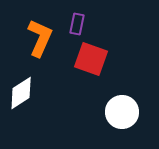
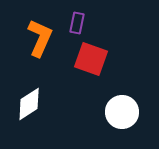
purple rectangle: moved 1 px up
white diamond: moved 8 px right, 11 px down
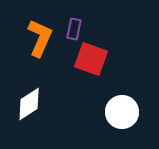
purple rectangle: moved 3 px left, 6 px down
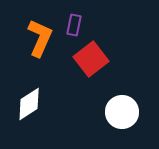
purple rectangle: moved 4 px up
red square: rotated 32 degrees clockwise
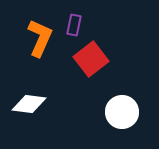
white diamond: rotated 40 degrees clockwise
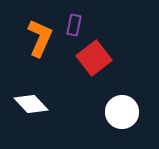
red square: moved 3 px right, 1 px up
white diamond: moved 2 px right; rotated 40 degrees clockwise
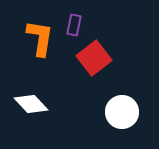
orange L-shape: rotated 15 degrees counterclockwise
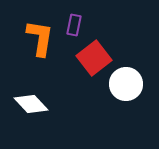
white circle: moved 4 px right, 28 px up
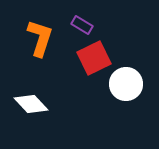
purple rectangle: moved 8 px right; rotated 70 degrees counterclockwise
orange L-shape: rotated 9 degrees clockwise
red square: rotated 12 degrees clockwise
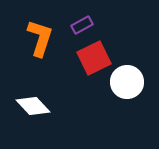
purple rectangle: rotated 60 degrees counterclockwise
white circle: moved 1 px right, 2 px up
white diamond: moved 2 px right, 2 px down
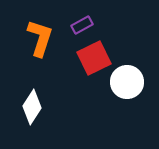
white diamond: moved 1 px left, 1 px down; rotated 76 degrees clockwise
